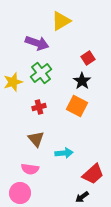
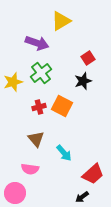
black star: moved 1 px right; rotated 18 degrees clockwise
orange square: moved 15 px left
cyan arrow: rotated 54 degrees clockwise
pink circle: moved 5 px left
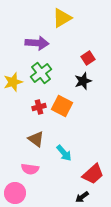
yellow triangle: moved 1 px right, 3 px up
purple arrow: rotated 15 degrees counterclockwise
brown triangle: rotated 12 degrees counterclockwise
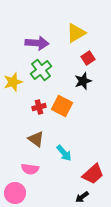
yellow triangle: moved 14 px right, 15 px down
green cross: moved 3 px up
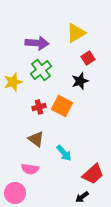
black star: moved 3 px left
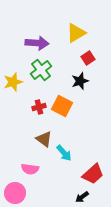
brown triangle: moved 8 px right
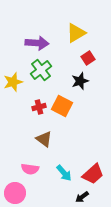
cyan arrow: moved 20 px down
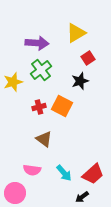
pink semicircle: moved 2 px right, 1 px down
